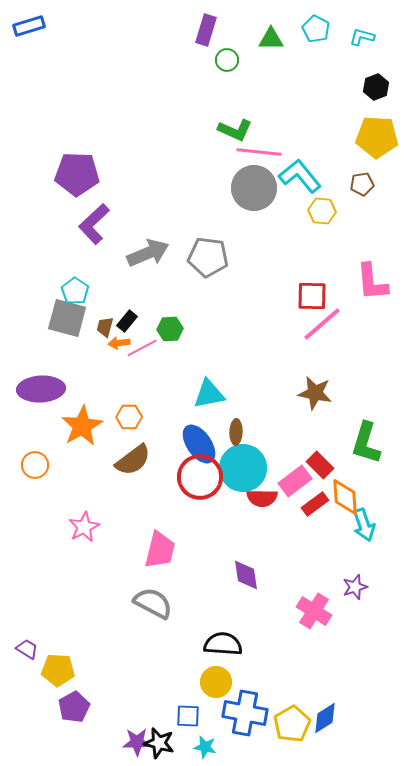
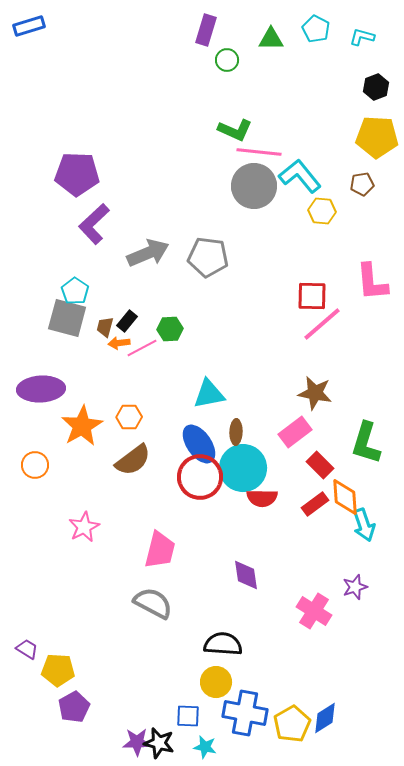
gray circle at (254, 188): moved 2 px up
pink rectangle at (295, 481): moved 49 px up
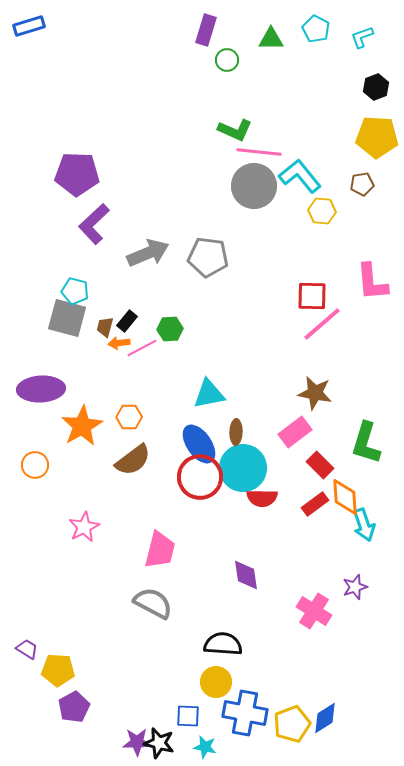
cyan L-shape at (362, 37): rotated 35 degrees counterclockwise
cyan pentagon at (75, 291): rotated 20 degrees counterclockwise
yellow pentagon at (292, 724): rotated 9 degrees clockwise
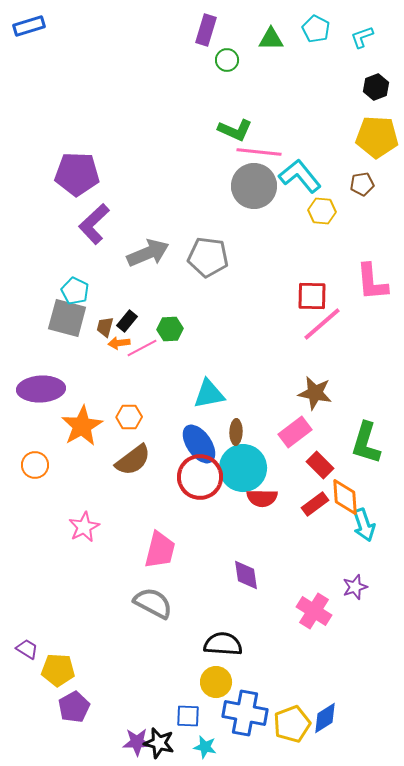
cyan pentagon at (75, 291): rotated 12 degrees clockwise
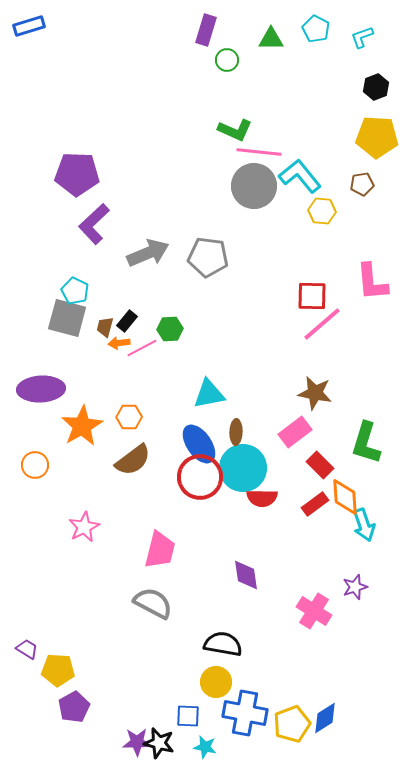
black semicircle at (223, 644): rotated 6 degrees clockwise
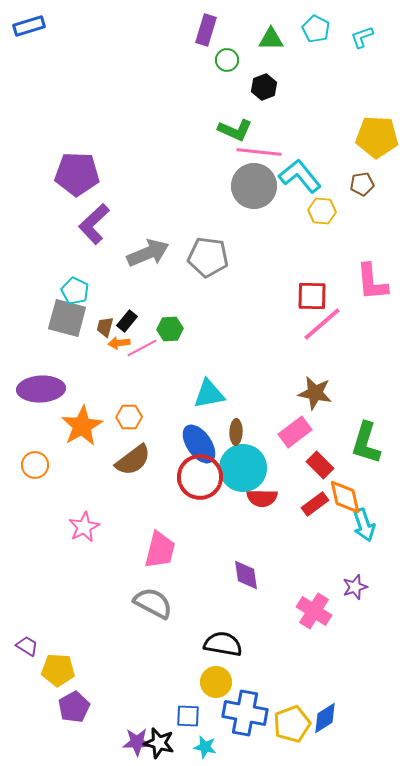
black hexagon at (376, 87): moved 112 px left
orange diamond at (345, 497): rotated 9 degrees counterclockwise
purple trapezoid at (27, 649): moved 3 px up
